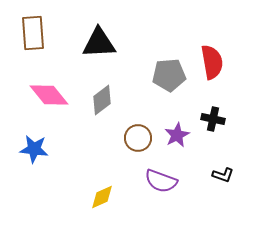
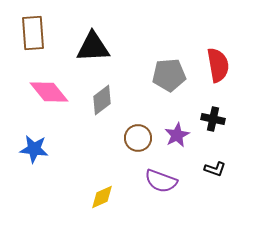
black triangle: moved 6 px left, 4 px down
red semicircle: moved 6 px right, 3 px down
pink diamond: moved 3 px up
black L-shape: moved 8 px left, 6 px up
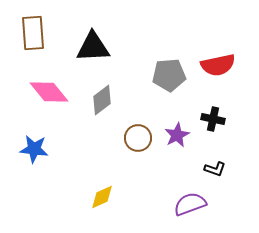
red semicircle: rotated 88 degrees clockwise
purple semicircle: moved 29 px right, 23 px down; rotated 140 degrees clockwise
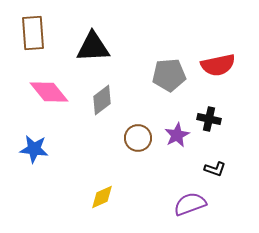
black cross: moved 4 px left
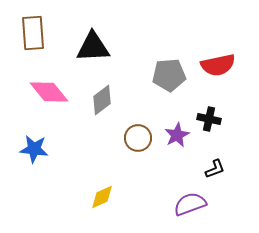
black L-shape: rotated 40 degrees counterclockwise
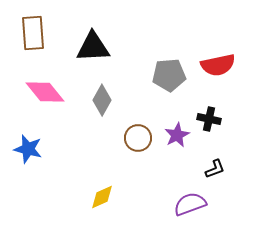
pink diamond: moved 4 px left
gray diamond: rotated 24 degrees counterclockwise
blue star: moved 6 px left; rotated 8 degrees clockwise
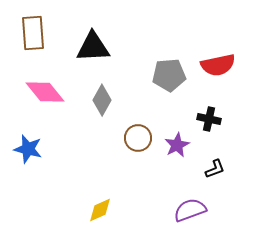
purple star: moved 10 px down
yellow diamond: moved 2 px left, 13 px down
purple semicircle: moved 6 px down
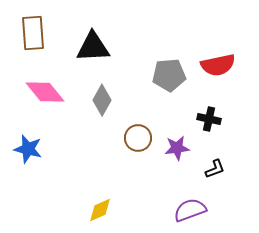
purple star: moved 3 px down; rotated 20 degrees clockwise
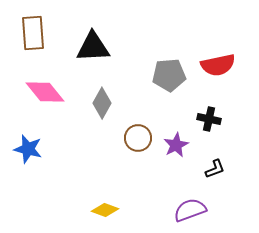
gray diamond: moved 3 px down
purple star: moved 1 px left, 3 px up; rotated 20 degrees counterclockwise
yellow diamond: moved 5 px right; rotated 44 degrees clockwise
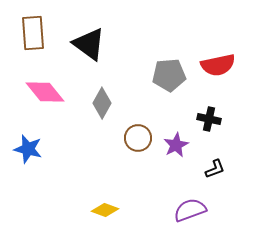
black triangle: moved 4 px left, 3 px up; rotated 39 degrees clockwise
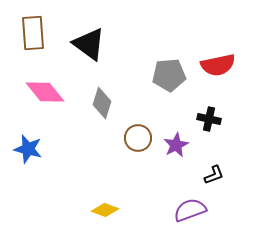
gray diamond: rotated 12 degrees counterclockwise
black L-shape: moved 1 px left, 6 px down
